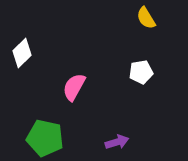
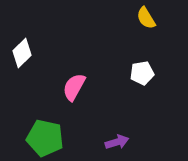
white pentagon: moved 1 px right, 1 px down
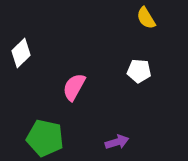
white diamond: moved 1 px left
white pentagon: moved 3 px left, 2 px up; rotated 15 degrees clockwise
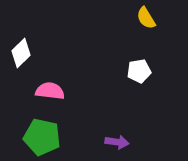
white pentagon: rotated 15 degrees counterclockwise
pink semicircle: moved 24 px left, 4 px down; rotated 68 degrees clockwise
green pentagon: moved 3 px left, 1 px up
purple arrow: rotated 25 degrees clockwise
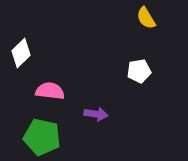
purple arrow: moved 21 px left, 28 px up
